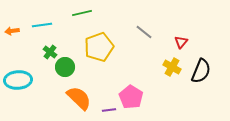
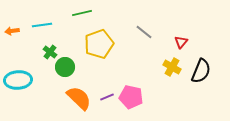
yellow pentagon: moved 3 px up
pink pentagon: rotated 20 degrees counterclockwise
purple line: moved 2 px left, 13 px up; rotated 16 degrees counterclockwise
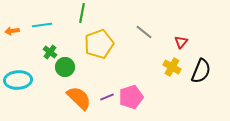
green line: rotated 66 degrees counterclockwise
pink pentagon: rotated 30 degrees counterclockwise
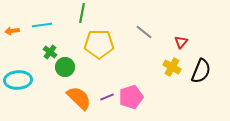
yellow pentagon: rotated 20 degrees clockwise
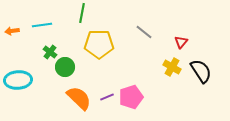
black semicircle: rotated 55 degrees counterclockwise
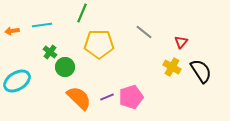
green line: rotated 12 degrees clockwise
cyan ellipse: moved 1 px left, 1 px down; rotated 28 degrees counterclockwise
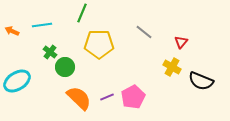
orange arrow: rotated 32 degrees clockwise
black semicircle: moved 10 px down; rotated 145 degrees clockwise
pink pentagon: moved 2 px right; rotated 10 degrees counterclockwise
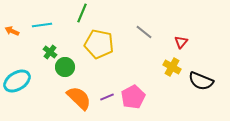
yellow pentagon: rotated 12 degrees clockwise
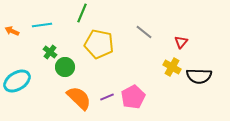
black semicircle: moved 2 px left, 5 px up; rotated 20 degrees counterclockwise
